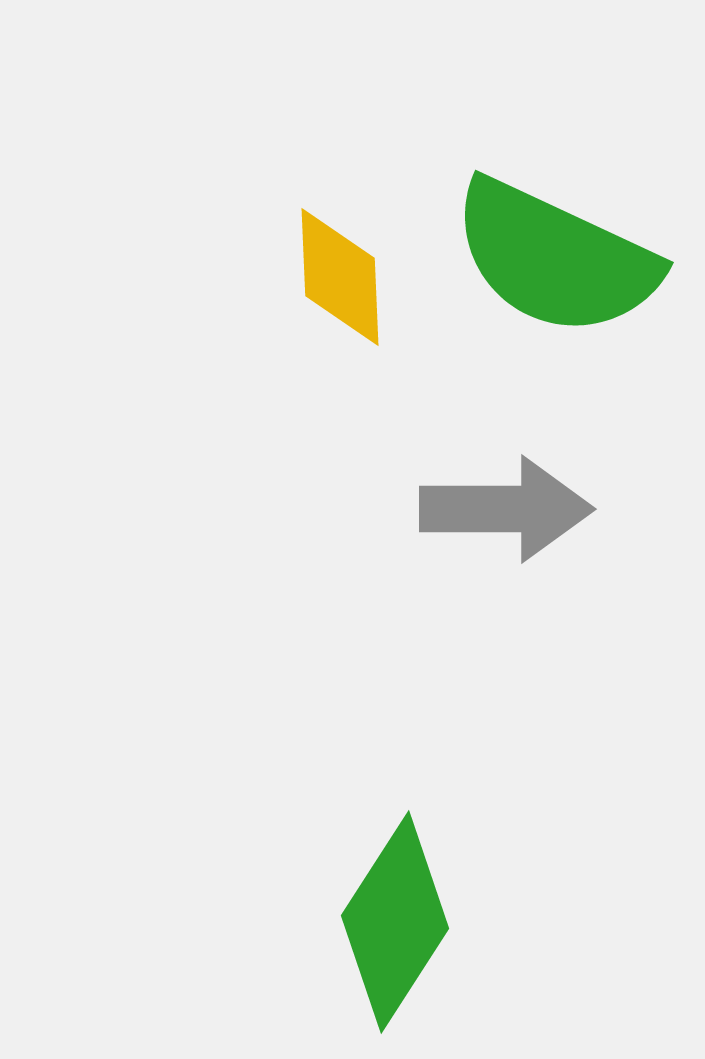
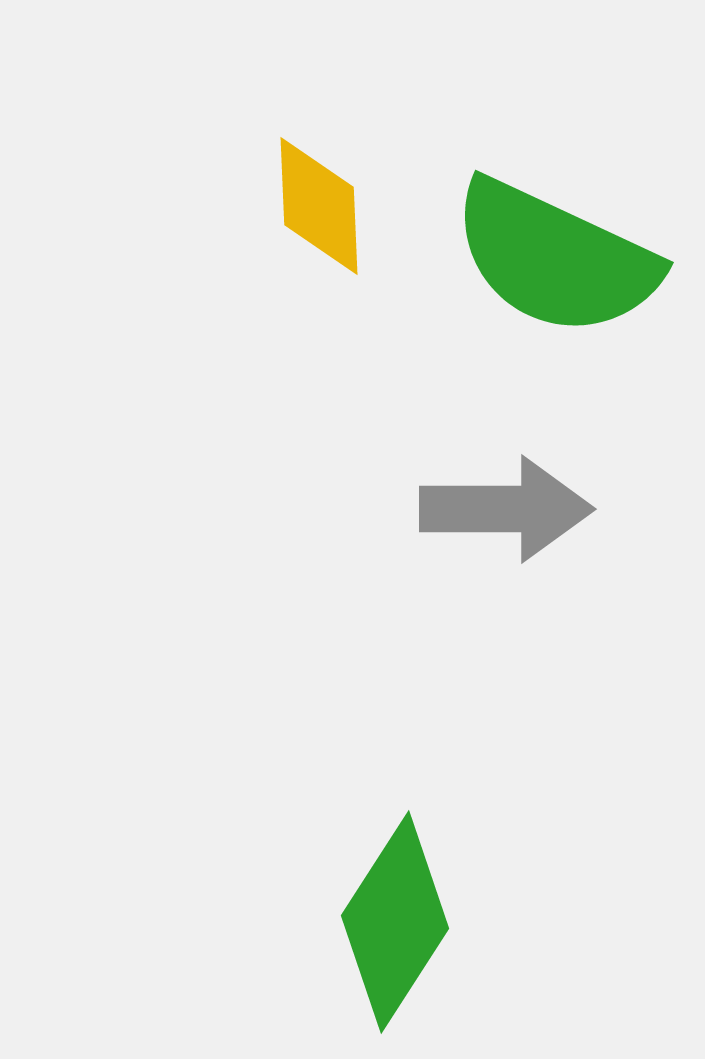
yellow diamond: moved 21 px left, 71 px up
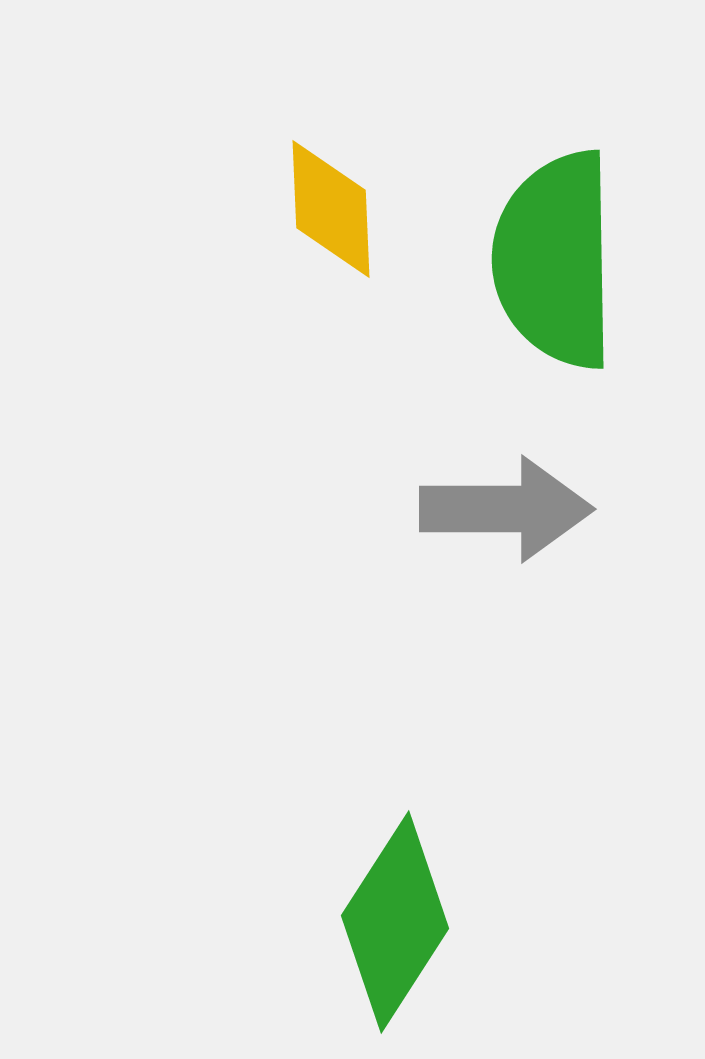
yellow diamond: moved 12 px right, 3 px down
green semicircle: moved 2 px down; rotated 64 degrees clockwise
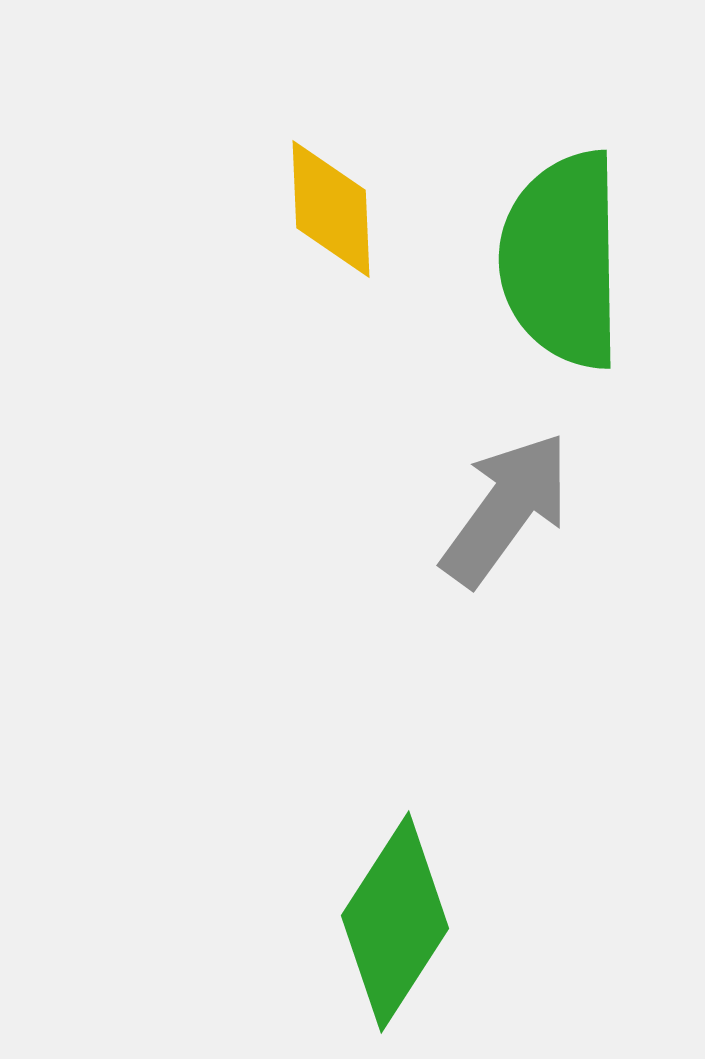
green semicircle: moved 7 px right
gray arrow: rotated 54 degrees counterclockwise
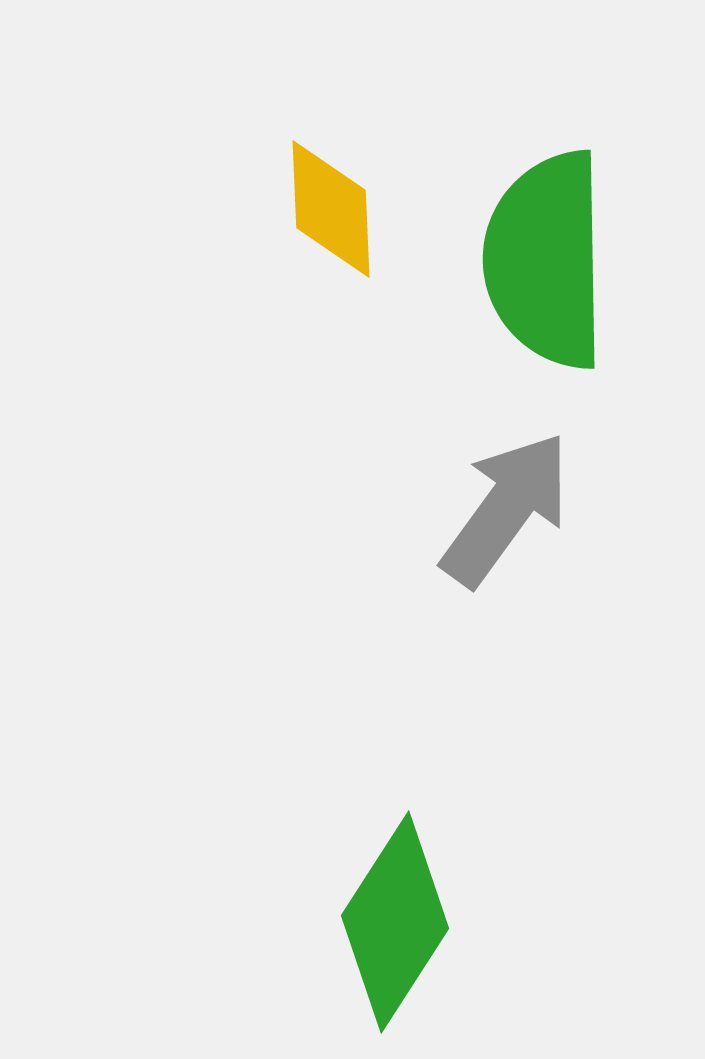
green semicircle: moved 16 px left
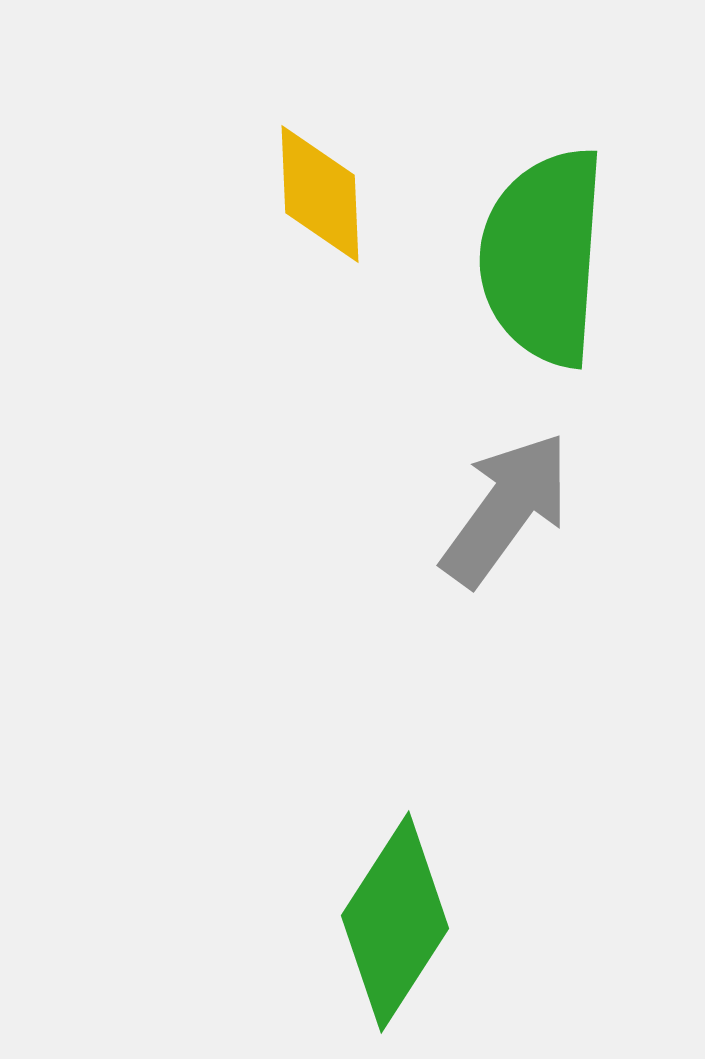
yellow diamond: moved 11 px left, 15 px up
green semicircle: moved 3 px left, 3 px up; rotated 5 degrees clockwise
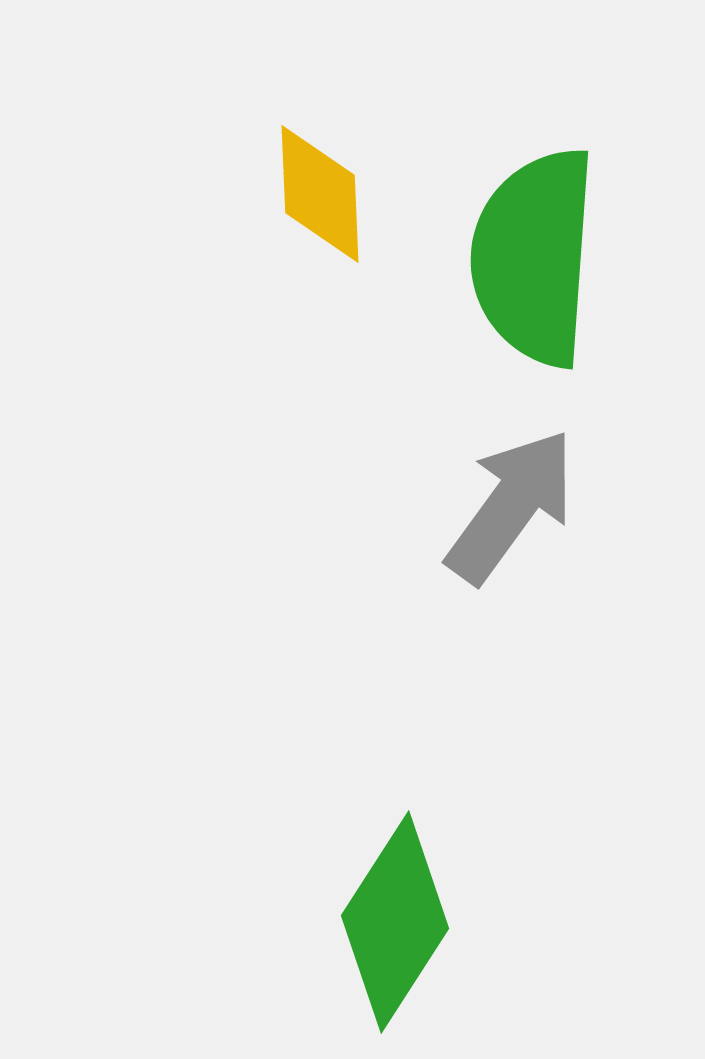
green semicircle: moved 9 px left
gray arrow: moved 5 px right, 3 px up
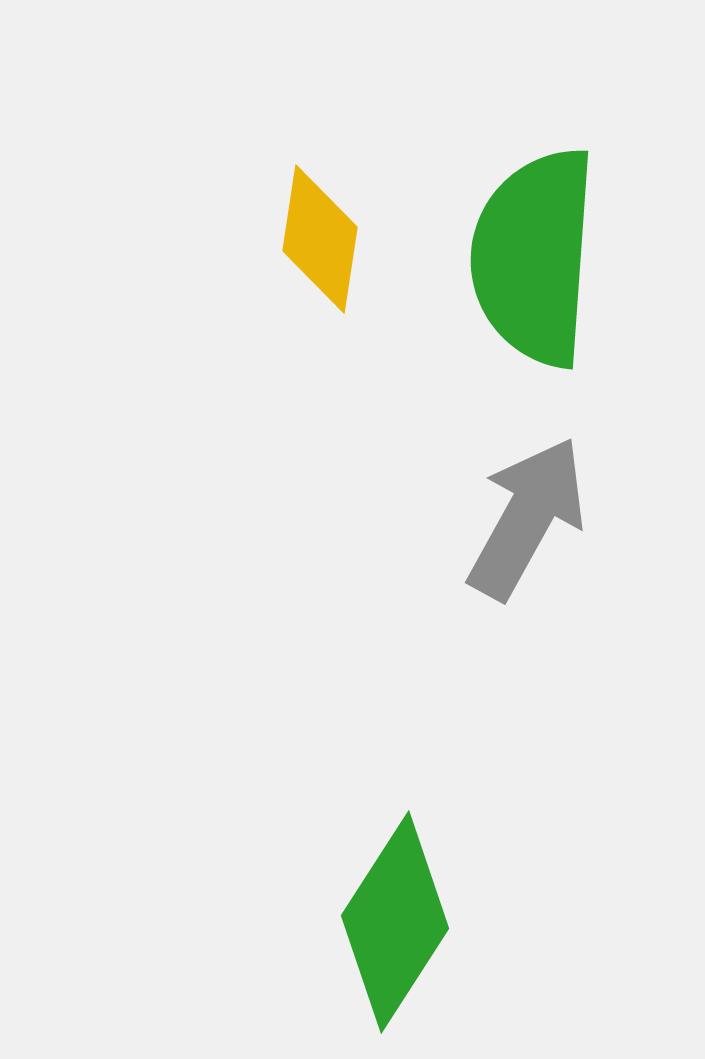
yellow diamond: moved 45 px down; rotated 11 degrees clockwise
gray arrow: moved 16 px right, 12 px down; rotated 7 degrees counterclockwise
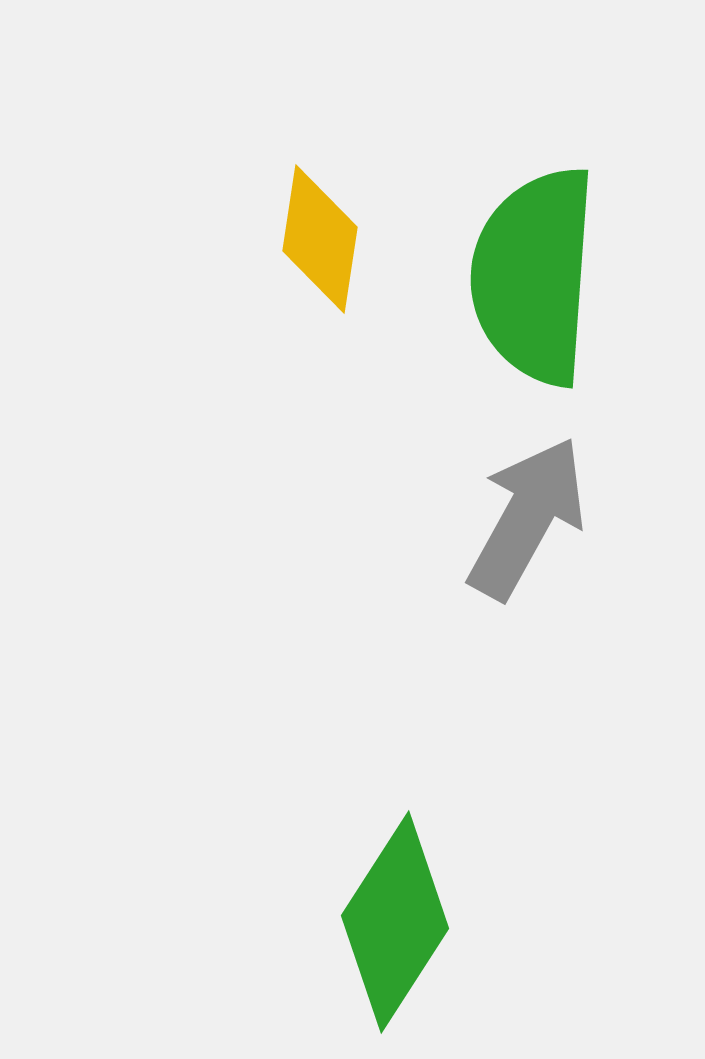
green semicircle: moved 19 px down
